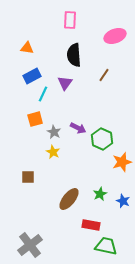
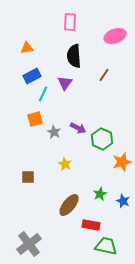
pink rectangle: moved 2 px down
orange triangle: rotated 16 degrees counterclockwise
black semicircle: moved 1 px down
yellow star: moved 12 px right, 12 px down
brown ellipse: moved 6 px down
gray cross: moved 1 px left, 1 px up
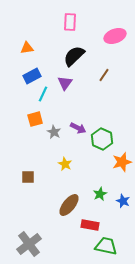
black semicircle: rotated 50 degrees clockwise
red rectangle: moved 1 px left
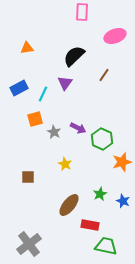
pink rectangle: moved 12 px right, 10 px up
blue rectangle: moved 13 px left, 12 px down
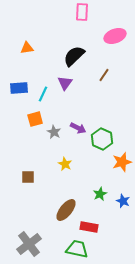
blue rectangle: rotated 24 degrees clockwise
brown ellipse: moved 3 px left, 5 px down
red rectangle: moved 1 px left, 2 px down
green trapezoid: moved 29 px left, 3 px down
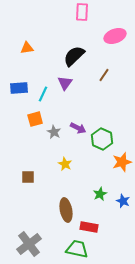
brown ellipse: rotated 50 degrees counterclockwise
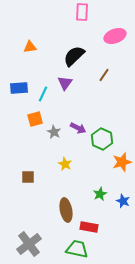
orange triangle: moved 3 px right, 1 px up
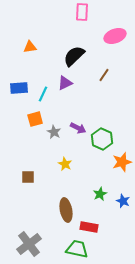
purple triangle: rotated 28 degrees clockwise
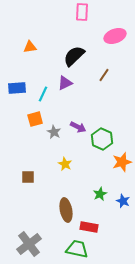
blue rectangle: moved 2 px left
purple arrow: moved 1 px up
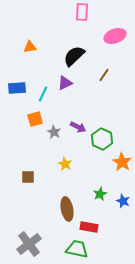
orange star: rotated 24 degrees counterclockwise
brown ellipse: moved 1 px right, 1 px up
